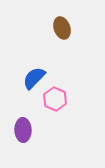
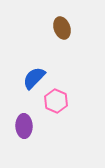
pink hexagon: moved 1 px right, 2 px down
purple ellipse: moved 1 px right, 4 px up
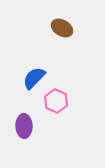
brown ellipse: rotated 40 degrees counterclockwise
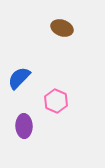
brown ellipse: rotated 10 degrees counterclockwise
blue semicircle: moved 15 px left
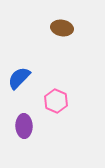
brown ellipse: rotated 10 degrees counterclockwise
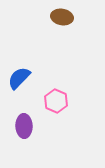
brown ellipse: moved 11 px up
